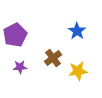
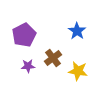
purple pentagon: moved 9 px right
purple star: moved 8 px right, 1 px up
yellow star: rotated 18 degrees clockwise
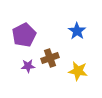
brown cross: moved 3 px left; rotated 18 degrees clockwise
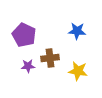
blue star: rotated 30 degrees counterclockwise
purple pentagon: rotated 20 degrees counterclockwise
brown cross: rotated 12 degrees clockwise
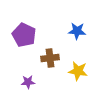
purple star: moved 16 px down
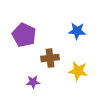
purple star: moved 5 px right
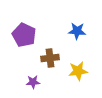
yellow star: rotated 18 degrees counterclockwise
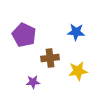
blue star: moved 1 px left, 1 px down
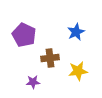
blue star: rotated 30 degrees counterclockwise
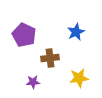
yellow star: moved 1 px right, 7 px down
